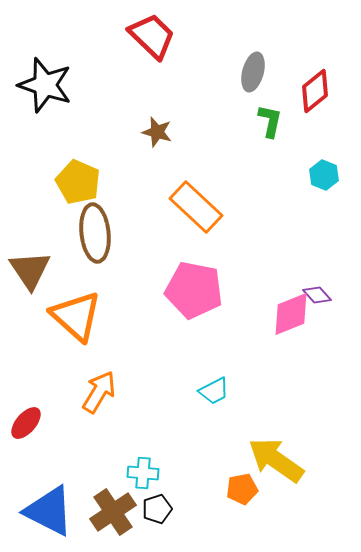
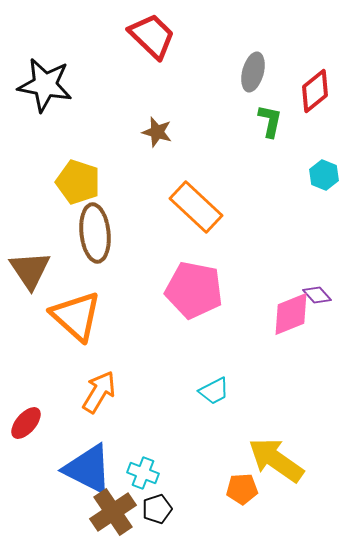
black star: rotated 8 degrees counterclockwise
yellow pentagon: rotated 6 degrees counterclockwise
cyan cross: rotated 16 degrees clockwise
orange pentagon: rotated 8 degrees clockwise
blue triangle: moved 39 px right, 42 px up
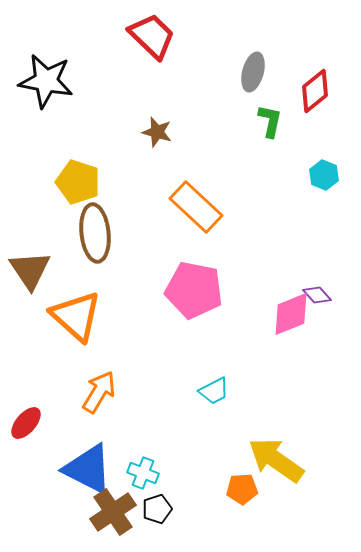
black star: moved 1 px right, 4 px up
